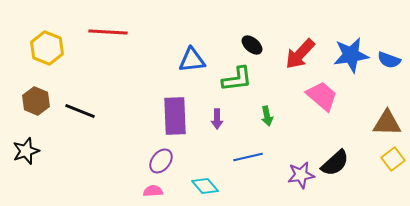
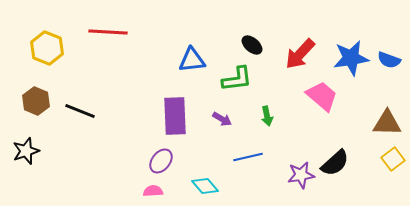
blue star: moved 3 px down
purple arrow: moved 5 px right; rotated 60 degrees counterclockwise
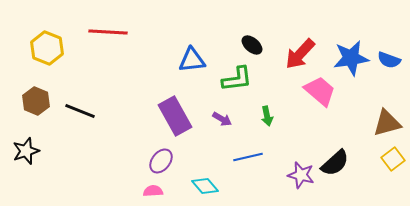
pink trapezoid: moved 2 px left, 5 px up
purple rectangle: rotated 27 degrees counterclockwise
brown triangle: rotated 16 degrees counterclockwise
purple star: rotated 24 degrees clockwise
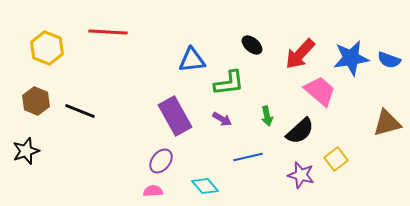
green L-shape: moved 8 px left, 4 px down
yellow square: moved 57 px left
black semicircle: moved 35 px left, 32 px up
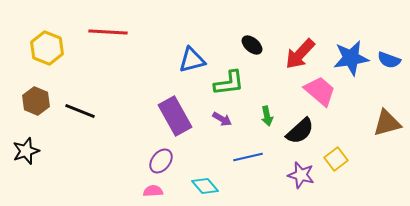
blue triangle: rotated 8 degrees counterclockwise
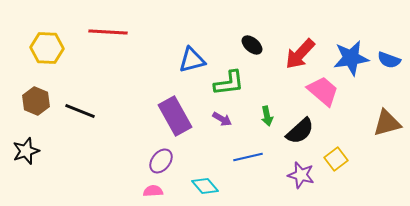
yellow hexagon: rotated 20 degrees counterclockwise
pink trapezoid: moved 3 px right
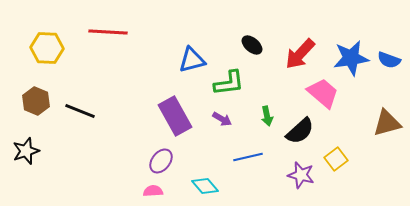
pink trapezoid: moved 2 px down
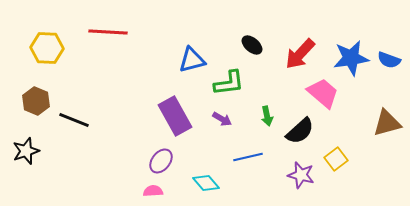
black line: moved 6 px left, 9 px down
cyan diamond: moved 1 px right, 3 px up
